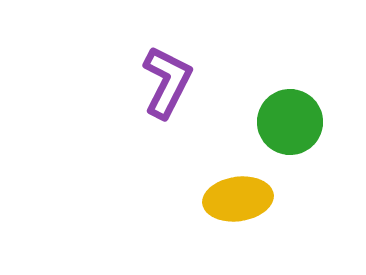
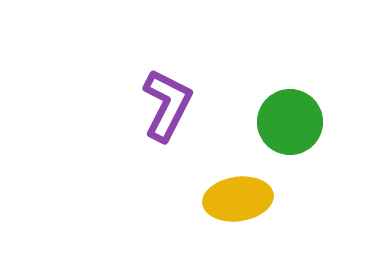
purple L-shape: moved 23 px down
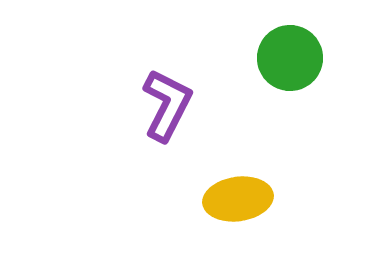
green circle: moved 64 px up
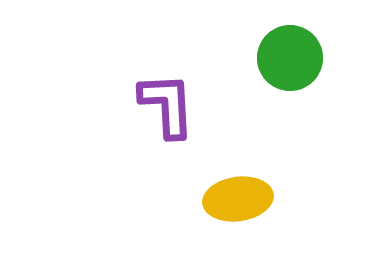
purple L-shape: rotated 30 degrees counterclockwise
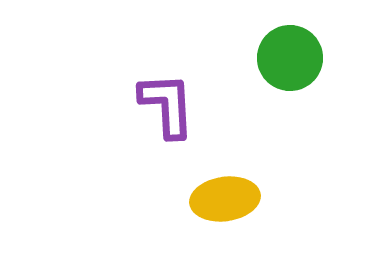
yellow ellipse: moved 13 px left
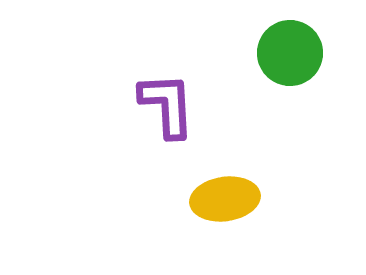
green circle: moved 5 px up
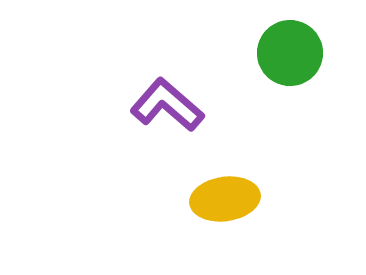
purple L-shape: rotated 46 degrees counterclockwise
